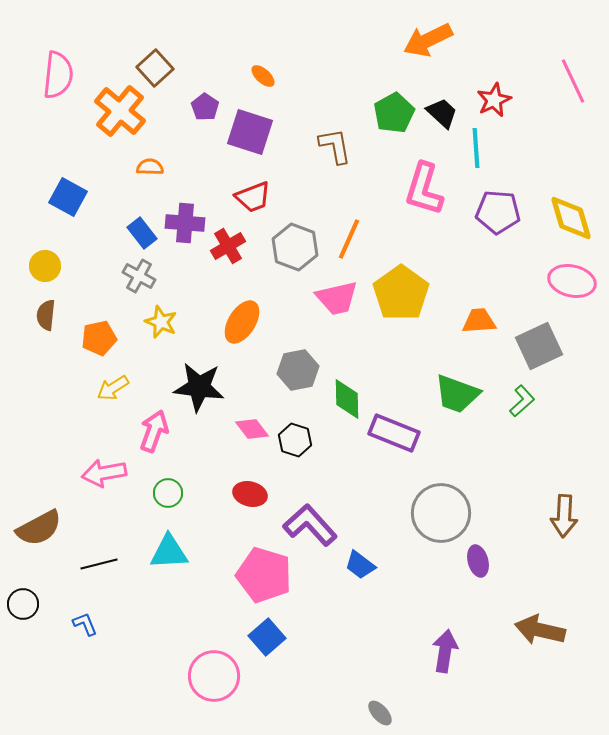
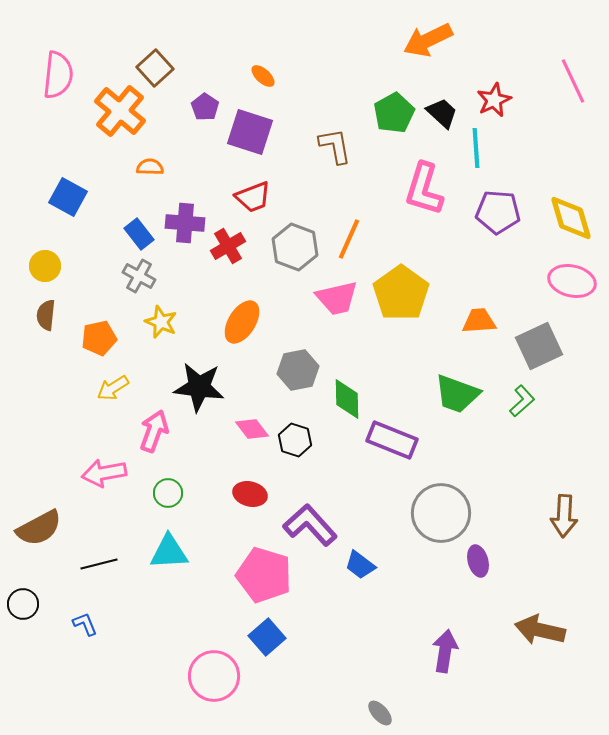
blue rectangle at (142, 233): moved 3 px left, 1 px down
purple rectangle at (394, 433): moved 2 px left, 7 px down
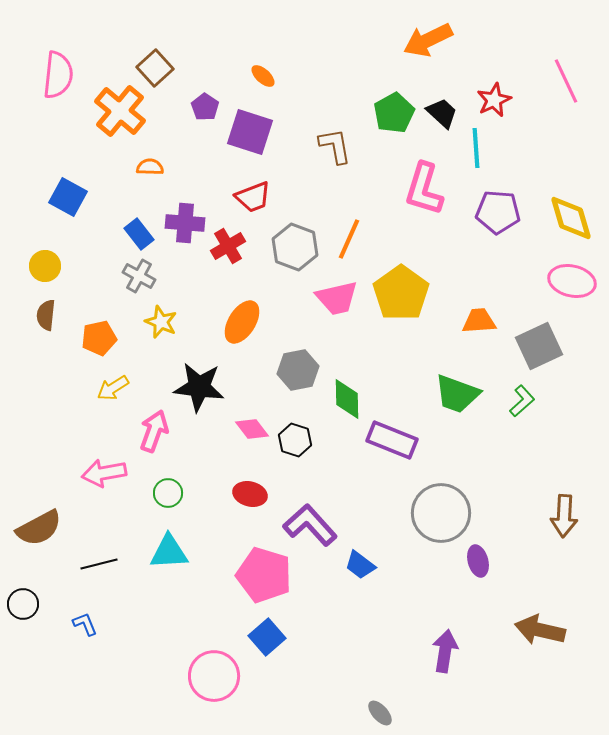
pink line at (573, 81): moved 7 px left
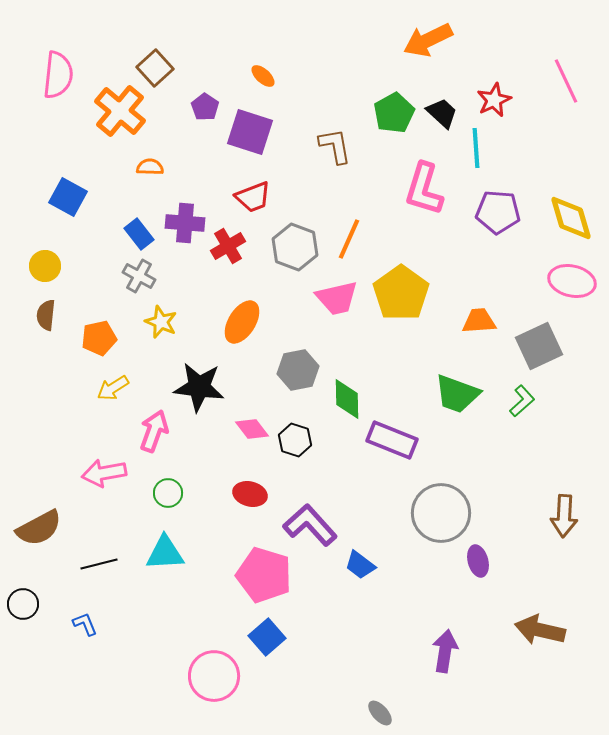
cyan triangle at (169, 552): moved 4 px left, 1 px down
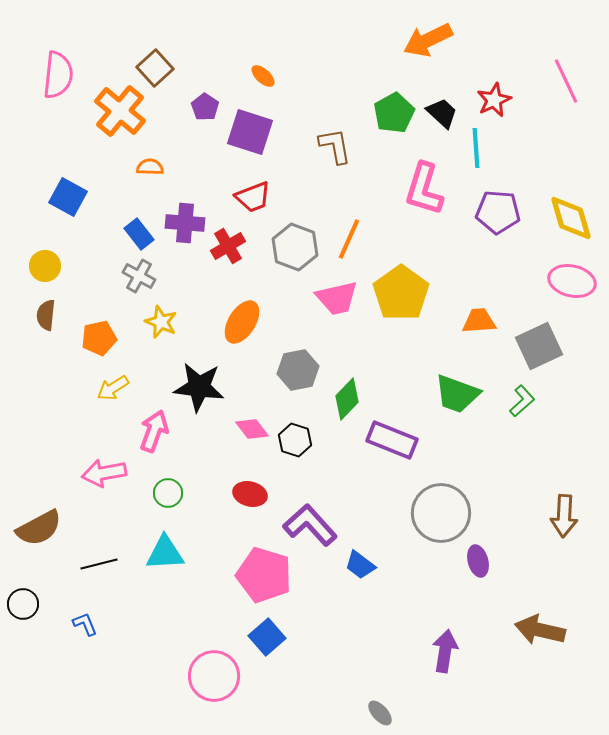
green diamond at (347, 399): rotated 45 degrees clockwise
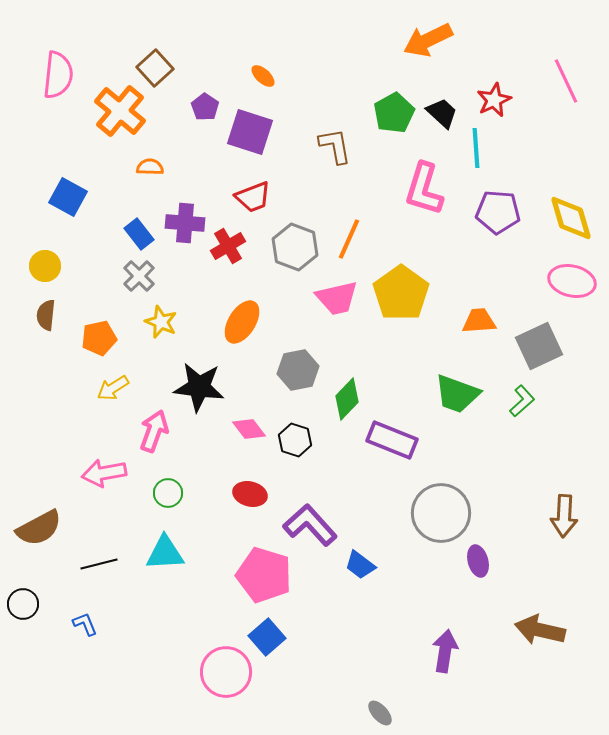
gray cross at (139, 276): rotated 16 degrees clockwise
pink diamond at (252, 429): moved 3 px left
pink circle at (214, 676): moved 12 px right, 4 px up
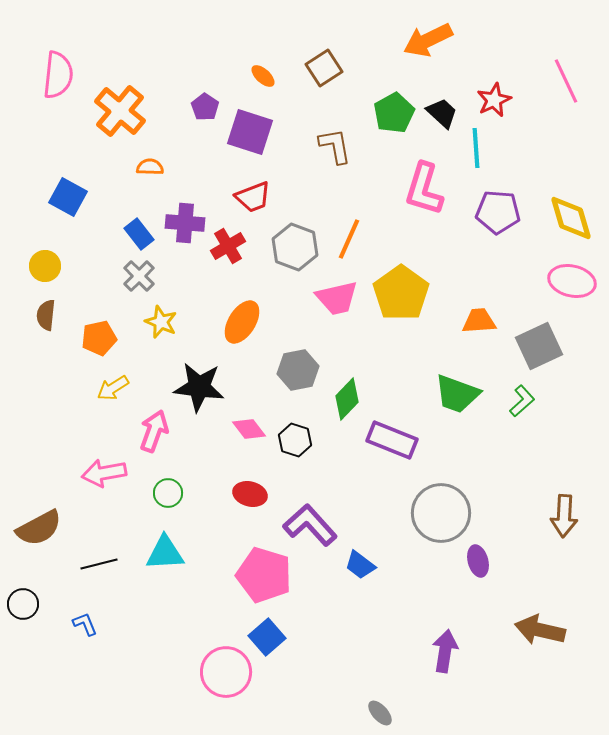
brown square at (155, 68): moved 169 px right; rotated 9 degrees clockwise
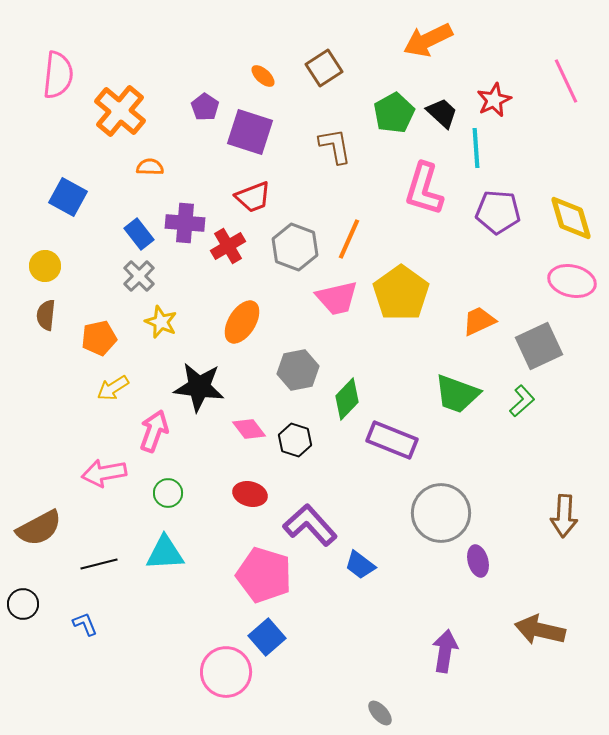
orange trapezoid at (479, 321): rotated 21 degrees counterclockwise
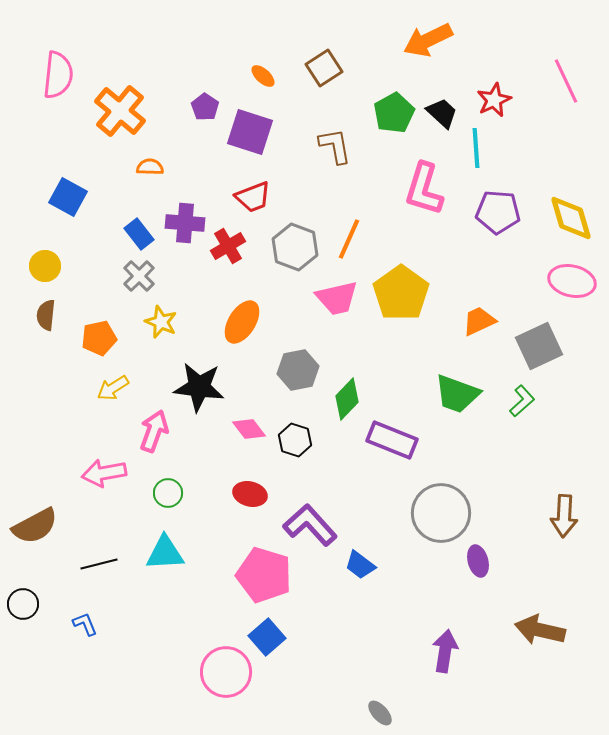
brown semicircle at (39, 528): moved 4 px left, 2 px up
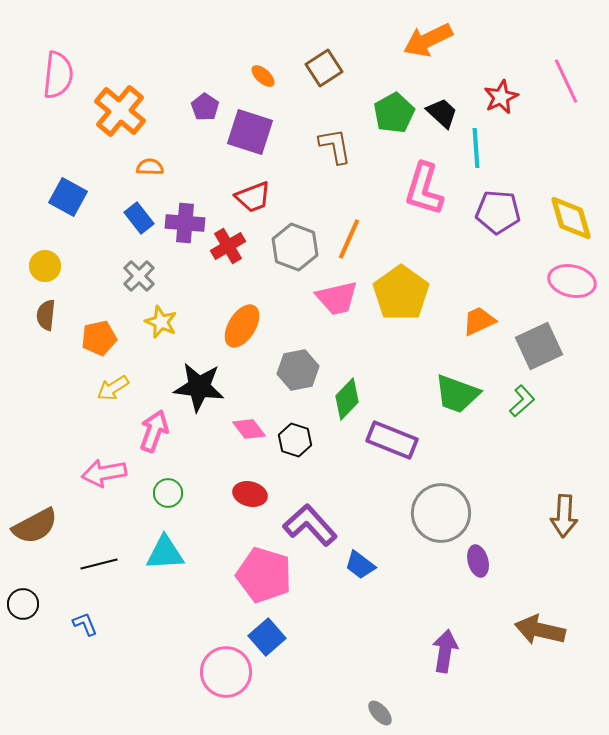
red star at (494, 100): moved 7 px right, 3 px up
blue rectangle at (139, 234): moved 16 px up
orange ellipse at (242, 322): moved 4 px down
